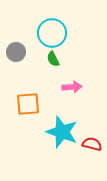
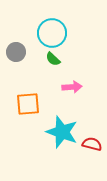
green semicircle: rotated 21 degrees counterclockwise
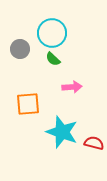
gray circle: moved 4 px right, 3 px up
red semicircle: moved 2 px right, 1 px up
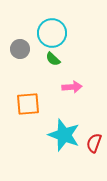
cyan star: moved 2 px right, 3 px down
red semicircle: rotated 84 degrees counterclockwise
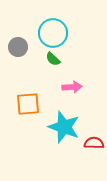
cyan circle: moved 1 px right
gray circle: moved 2 px left, 2 px up
cyan star: moved 8 px up
red semicircle: rotated 72 degrees clockwise
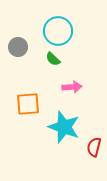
cyan circle: moved 5 px right, 2 px up
red semicircle: moved 4 px down; rotated 78 degrees counterclockwise
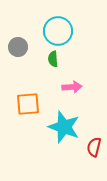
green semicircle: rotated 42 degrees clockwise
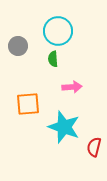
gray circle: moved 1 px up
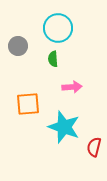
cyan circle: moved 3 px up
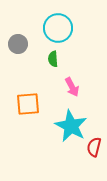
gray circle: moved 2 px up
pink arrow: rotated 66 degrees clockwise
cyan star: moved 7 px right, 1 px up; rotated 8 degrees clockwise
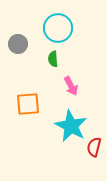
pink arrow: moved 1 px left, 1 px up
